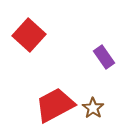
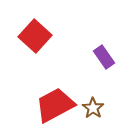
red square: moved 6 px right, 1 px down
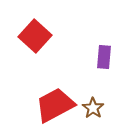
purple rectangle: rotated 40 degrees clockwise
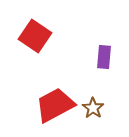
red square: rotated 8 degrees counterclockwise
